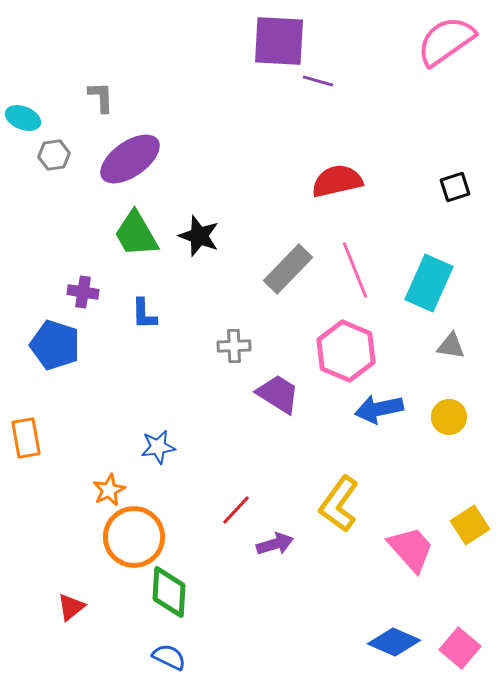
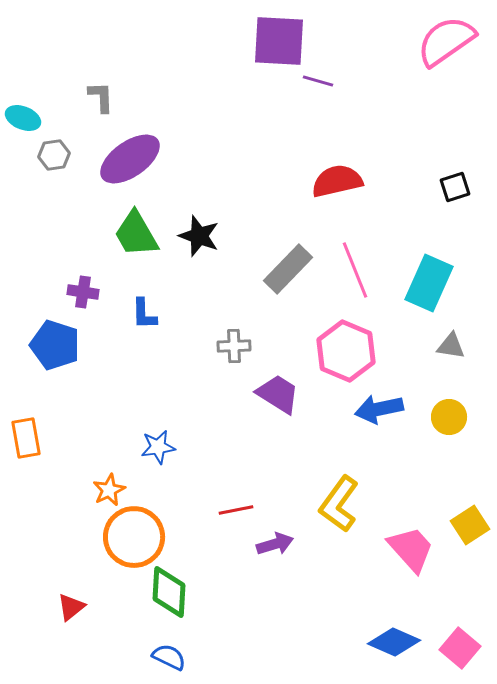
red line: rotated 36 degrees clockwise
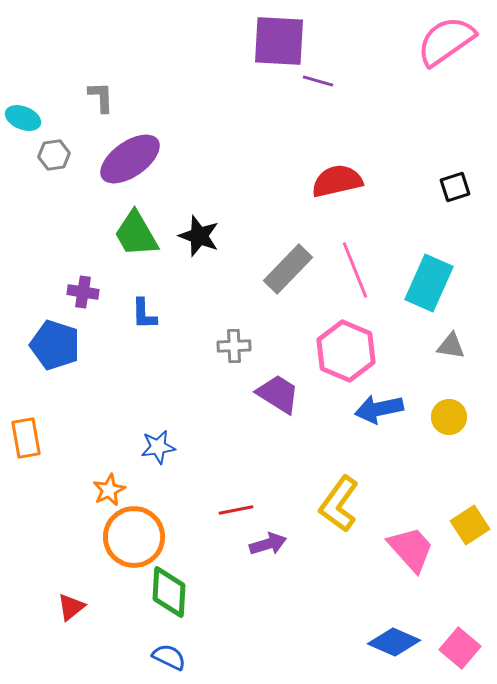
purple arrow: moved 7 px left
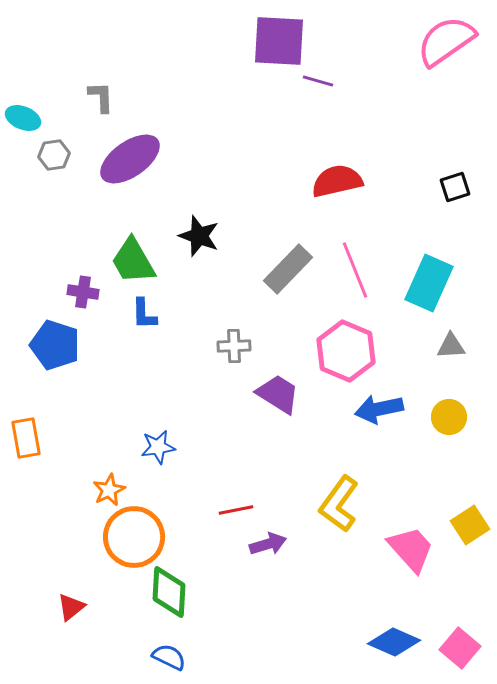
green trapezoid: moved 3 px left, 27 px down
gray triangle: rotated 12 degrees counterclockwise
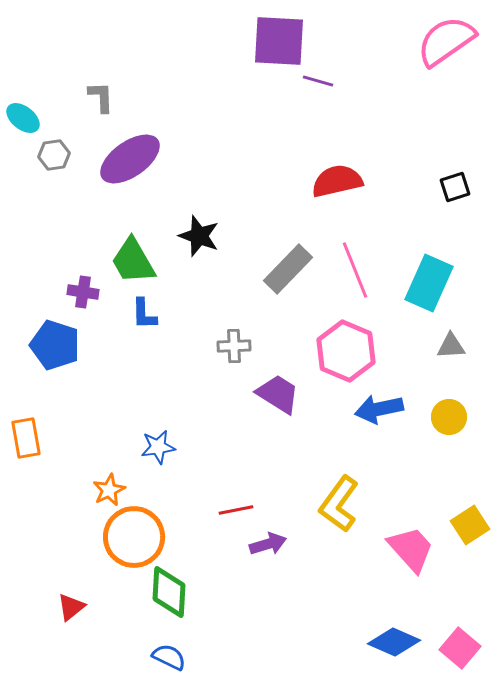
cyan ellipse: rotated 16 degrees clockwise
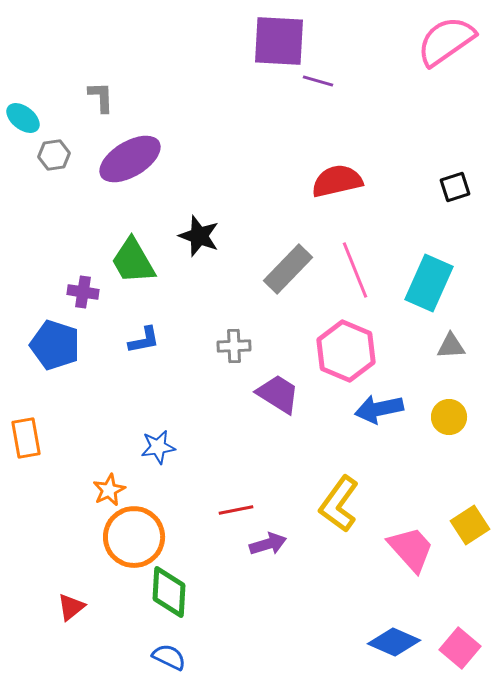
purple ellipse: rotated 4 degrees clockwise
blue L-shape: moved 26 px down; rotated 100 degrees counterclockwise
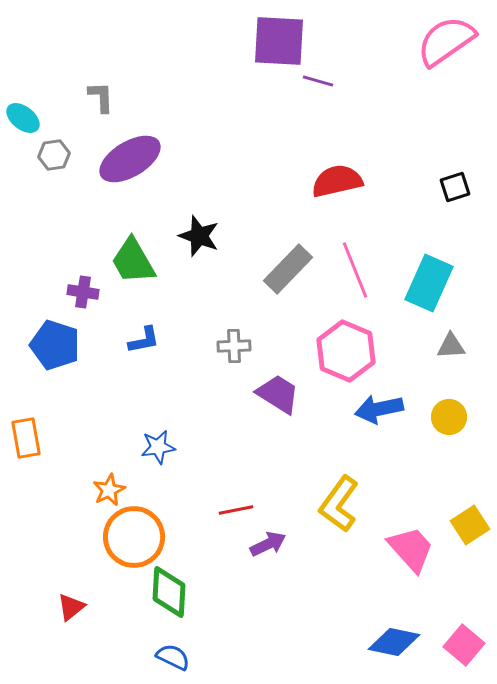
purple arrow: rotated 9 degrees counterclockwise
blue diamond: rotated 12 degrees counterclockwise
pink square: moved 4 px right, 3 px up
blue semicircle: moved 4 px right
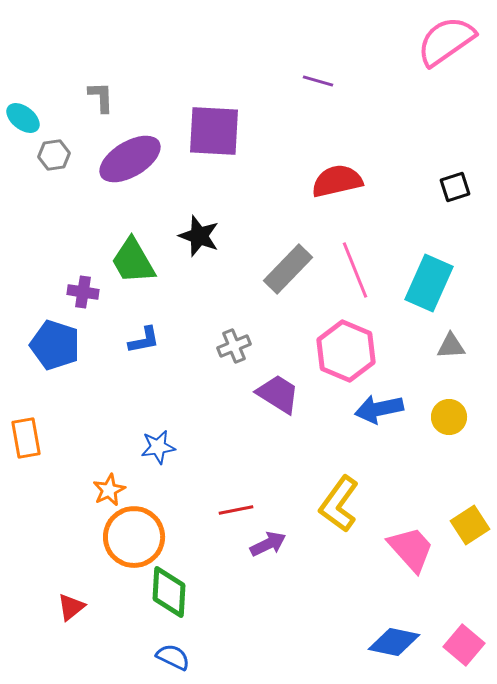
purple square: moved 65 px left, 90 px down
gray cross: rotated 20 degrees counterclockwise
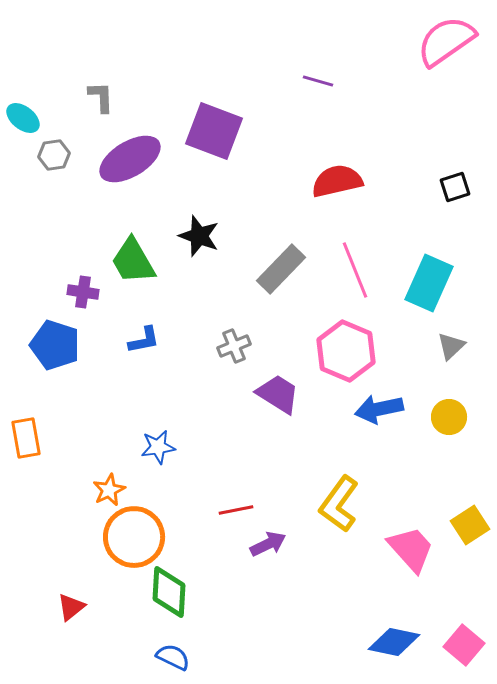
purple square: rotated 18 degrees clockwise
gray rectangle: moved 7 px left
gray triangle: rotated 40 degrees counterclockwise
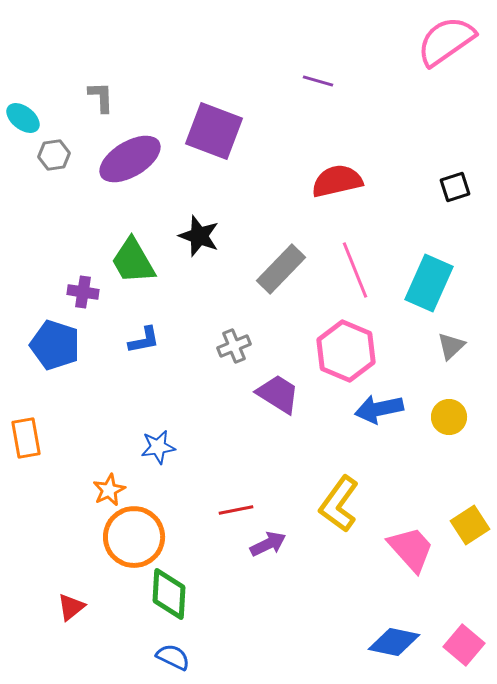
green diamond: moved 2 px down
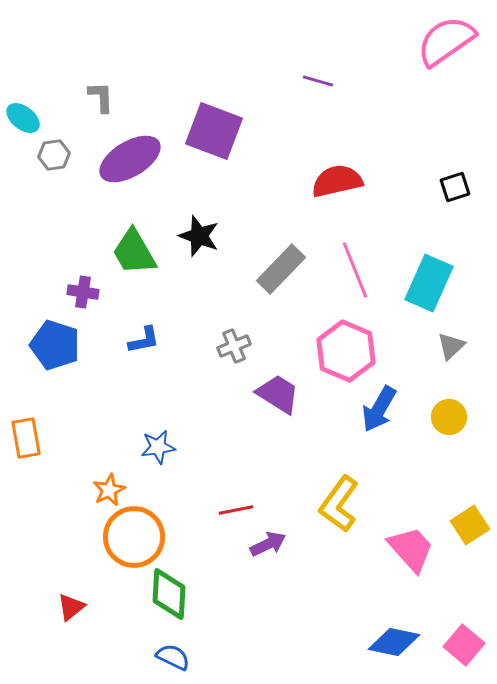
green trapezoid: moved 1 px right, 9 px up
blue arrow: rotated 48 degrees counterclockwise
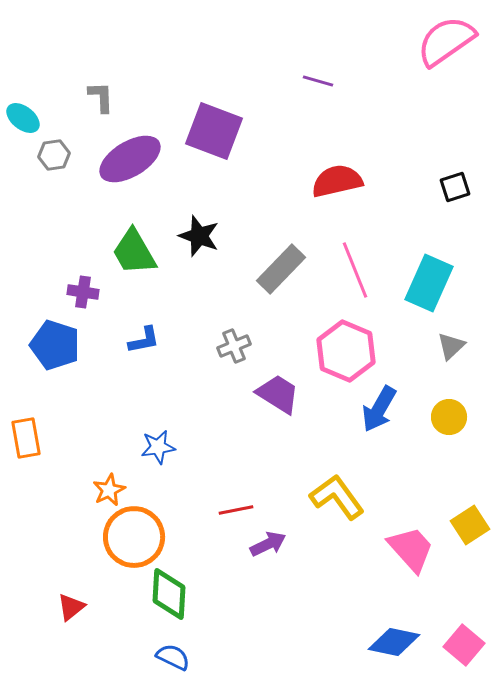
yellow L-shape: moved 2 px left, 7 px up; rotated 108 degrees clockwise
